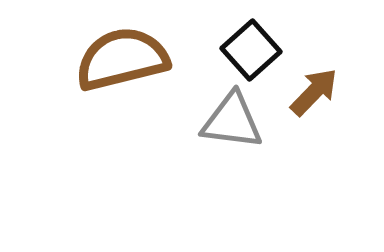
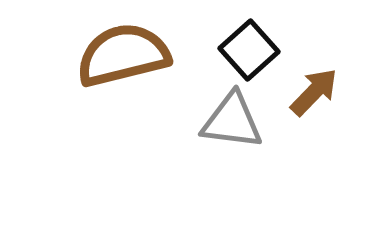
black square: moved 2 px left
brown semicircle: moved 1 px right, 4 px up
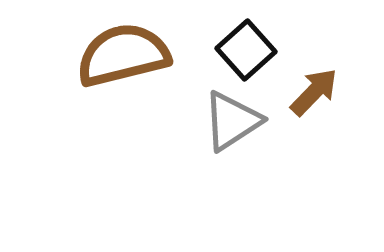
black square: moved 3 px left
gray triangle: rotated 40 degrees counterclockwise
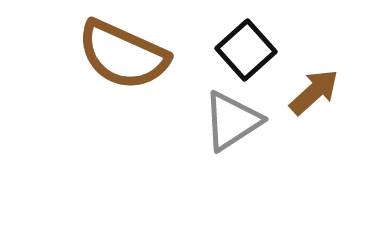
brown semicircle: rotated 142 degrees counterclockwise
brown arrow: rotated 4 degrees clockwise
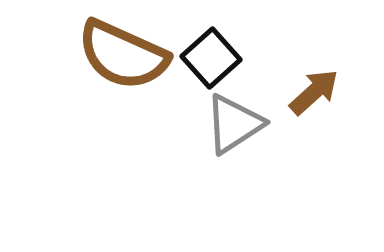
black square: moved 35 px left, 8 px down
gray triangle: moved 2 px right, 3 px down
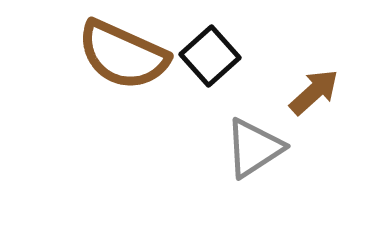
black square: moved 1 px left, 2 px up
gray triangle: moved 20 px right, 24 px down
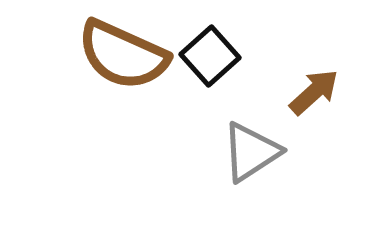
gray triangle: moved 3 px left, 4 px down
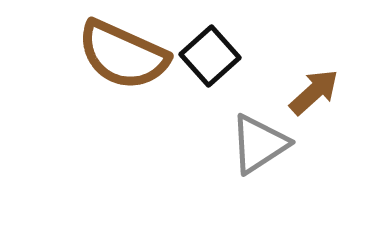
gray triangle: moved 8 px right, 8 px up
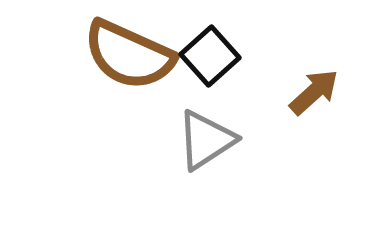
brown semicircle: moved 6 px right
gray triangle: moved 53 px left, 4 px up
